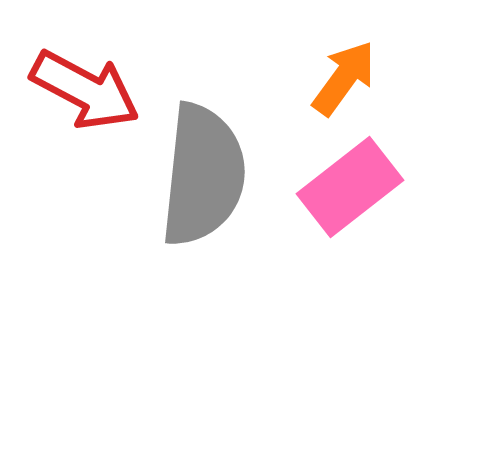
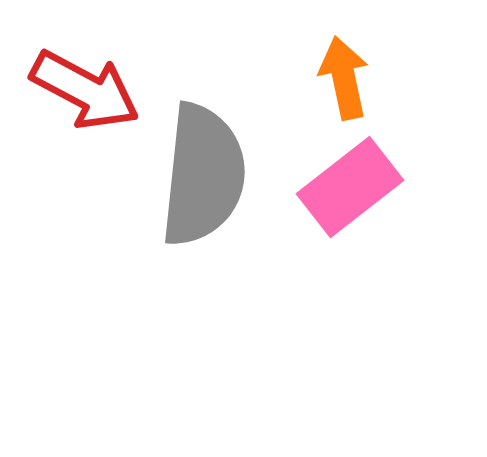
orange arrow: rotated 48 degrees counterclockwise
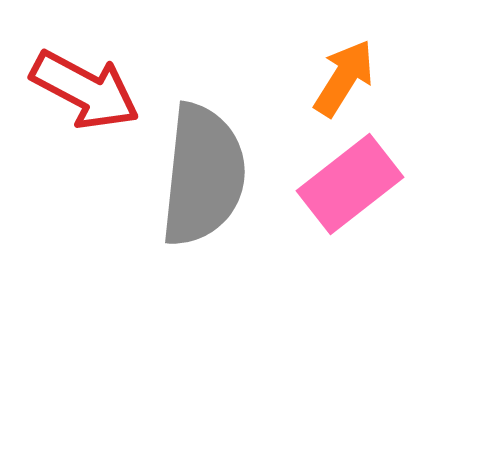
orange arrow: rotated 44 degrees clockwise
pink rectangle: moved 3 px up
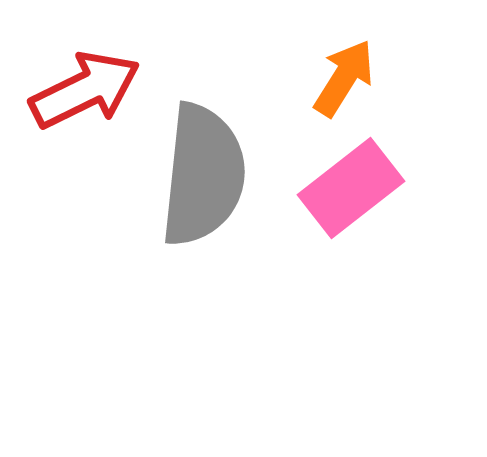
red arrow: rotated 54 degrees counterclockwise
pink rectangle: moved 1 px right, 4 px down
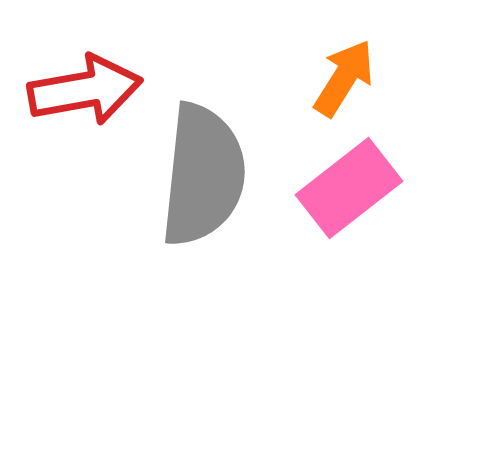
red arrow: rotated 16 degrees clockwise
pink rectangle: moved 2 px left
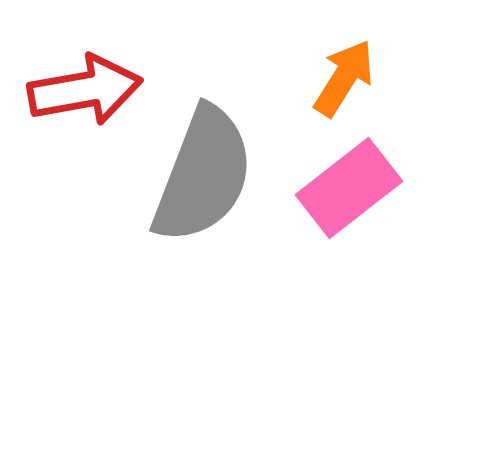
gray semicircle: rotated 15 degrees clockwise
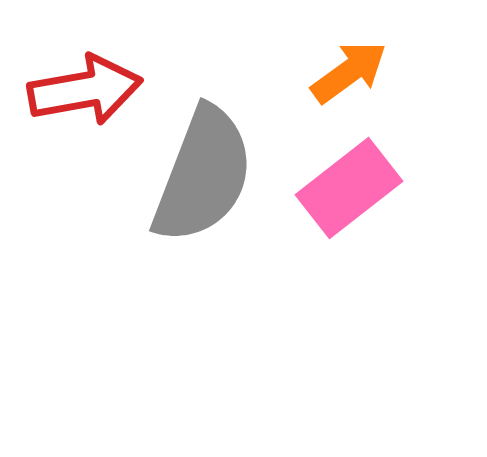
orange arrow: moved 5 px right, 6 px up; rotated 22 degrees clockwise
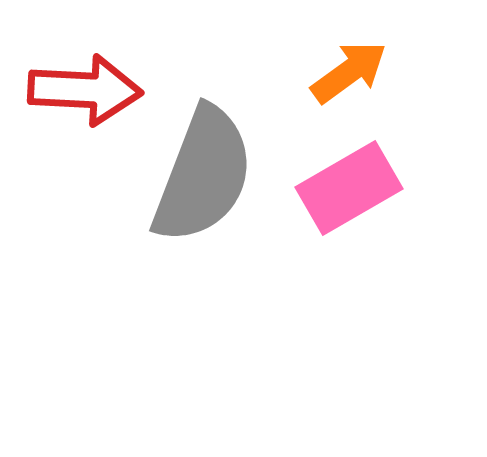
red arrow: rotated 13 degrees clockwise
pink rectangle: rotated 8 degrees clockwise
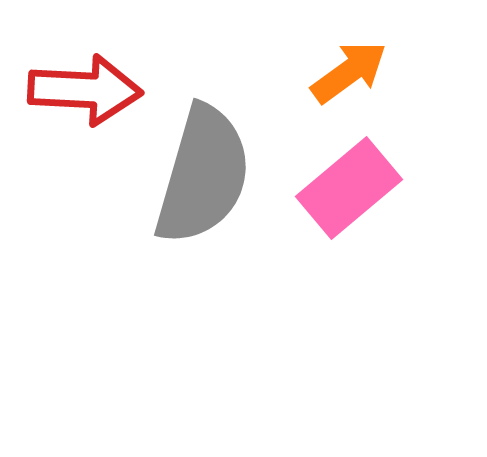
gray semicircle: rotated 5 degrees counterclockwise
pink rectangle: rotated 10 degrees counterclockwise
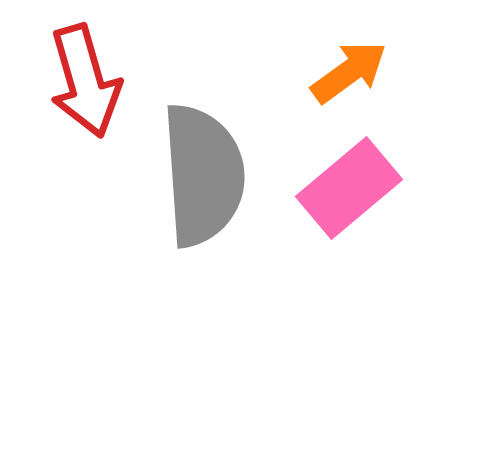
red arrow: moved 9 px up; rotated 71 degrees clockwise
gray semicircle: rotated 20 degrees counterclockwise
